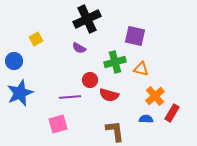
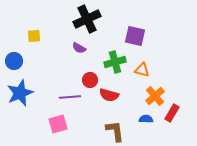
yellow square: moved 2 px left, 3 px up; rotated 24 degrees clockwise
orange triangle: moved 1 px right, 1 px down
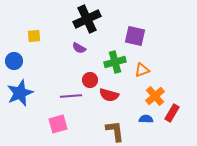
orange triangle: rotated 35 degrees counterclockwise
purple line: moved 1 px right, 1 px up
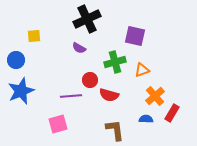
blue circle: moved 2 px right, 1 px up
blue star: moved 1 px right, 2 px up
brown L-shape: moved 1 px up
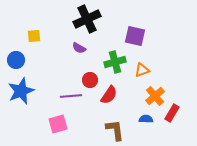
red semicircle: rotated 72 degrees counterclockwise
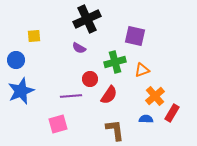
red circle: moved 1 px up
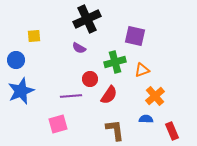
red rectangle: moved 18 px down; rotated 54 degrees counterclockwise
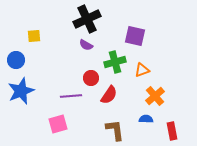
purple semicircle: moved 7 px right, 3 px up
red circle: moved 1 px right, 1 px up
red rectangle: rotated 12 degrees clockwise
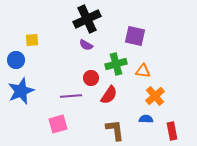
yellow square: moved 2 px left, 4 px down
green cross: moved 1 px right, 2 px down
orange triangle: moved 1 px right, 1 px down; rotated 28 degrees clockwise
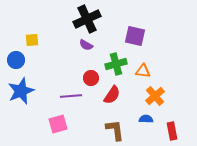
red semicircle: moved 3 px right
